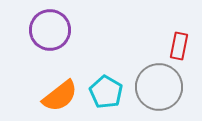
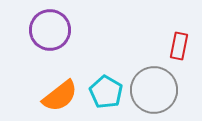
gray circle: moved 5 px left, 3 px down
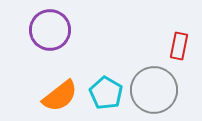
cyan pentagon: moved 1 px down
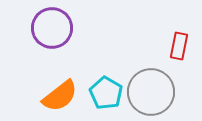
purple circle: moved 2 px right, 2 px up
gray circle: moved 3 px left, 2 px down
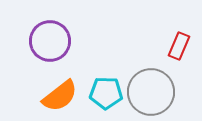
purple circle: moved 2 px left, 13 px down
red rectangle: rotated 12 degrees clockwise
cyan pentagon: rotated 28 degrees counterclockwise
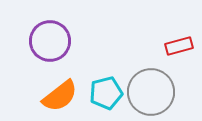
red rectangle: rotated 52 degrees clockwise
cyan pentagon: rotated 16 degrees counterclockwise
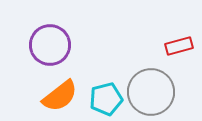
purple circle: moved 4 px down
cyan pentagon: moved 6 px down
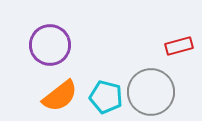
cyan pentagon: moved 2 px up; rotated 28 degrees clockwise
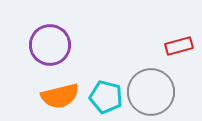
orange semicircle: rotated 24 degrees clockwise
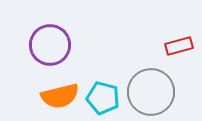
cyan pentagon: moved 3 px left, 1 px down
